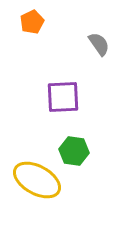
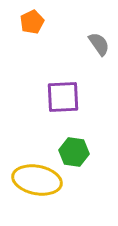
green hexagon: moved 1 px down
yellow ellipse: rotated 18 degrees counterclockwise
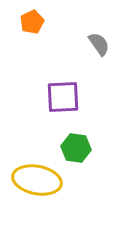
green hexagon: moved 2 px right, 4 px up
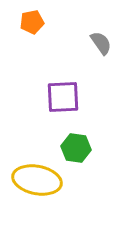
orange pentagon: rotated 15 degrees clockwise
gray semicircle: moved 2 px right, 1 px up
